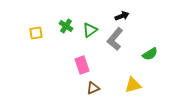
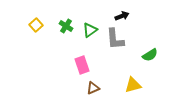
yellow square: moved 8 px up; rotated 32 degrees counterclockwise
gray L-shape: rotated 45 degrees counterclockwise
green semicircle: moved 1 px down
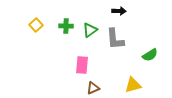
black arrow: moved 3 px left, 5 px up; rotated 24 degrees clockwise
green cross: rotated 32 degrees counterclockwise
pink rectangle: rotated 24 degrees clockwise
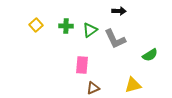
gray L-shape: rotated 20 degrees counterclockwise
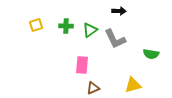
yellow square: rotated 24 degrees clockwise
green semicircle: moved 1 px right, 1 px up; rotated 42 degrees clockwise
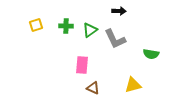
brown triangle: rotated 48 degrees clockwise
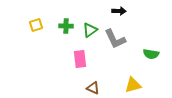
pink rectangle: moved 2 px left, 6 px up; rotated 12 degrees counterclockwise
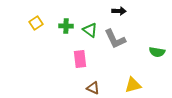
yellow square: moved 2 px up; rotated 16 degrees counterclockwise
green triangle: rotated 49 degrees counterclockwise
green semicircle: moved 6 px right, 2 px up
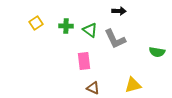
pink rectangle: moved 4 px right, 2 px down
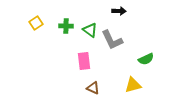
gray L-shape: moved 3 px left, 1 px down
green semicircle: moved 11 px left, 7 px down; rotated 35 degrees counterclockwise
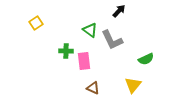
black arrow: rotated 48 degrees counterclockwise
green cross: moved 25 px down
yellow triangle: rotated 36 degrees counterclockwise
